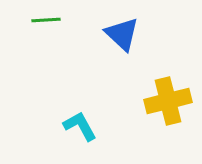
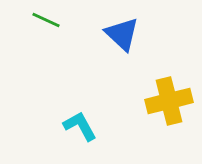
green line: rotated 28 degrees clockwise
yellow cross: moved 1 px right
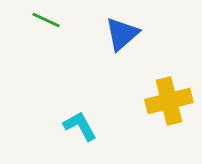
blue triangle: rotated 36 degrees clockwise
